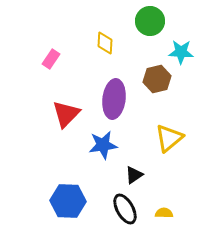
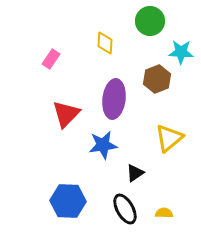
brown hexagon: rotated 8 degrees counterclockwise
black triangle: moved 1 px right, 2 px up
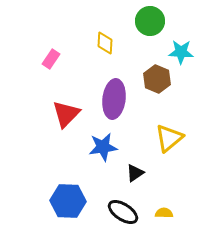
brown hexagon: rotated 16 degrees counterclockwise
blue star: moved 2 px down
black ellipse: moved 2 px left, 3 px down; rotated 28 degrees counterclockwise
